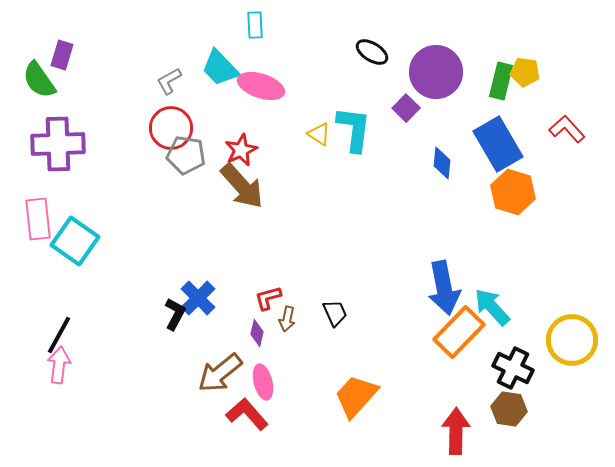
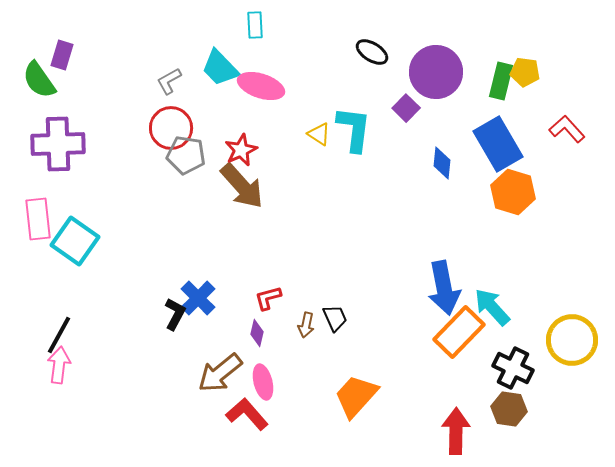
black trapezoid at (335, 313): moved 5 px down
brown arrow at (287, 319): moved 19 px right, 6 px down
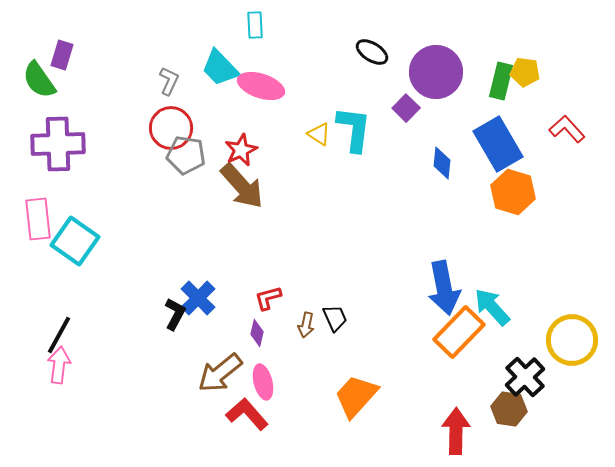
gray L-shape at (169, 81): rotated 144 degrees clockwise
black cross at (513, 368): moved 12 px right, 9 px down; rotated 21 degrees clockwise
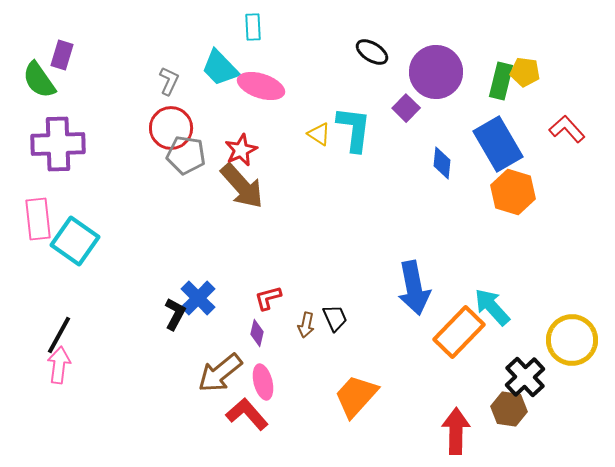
cyan rectangle at (255, 25): moved 2 px left, 2 px down
blue arrow at (444, 288): moved 30 px left
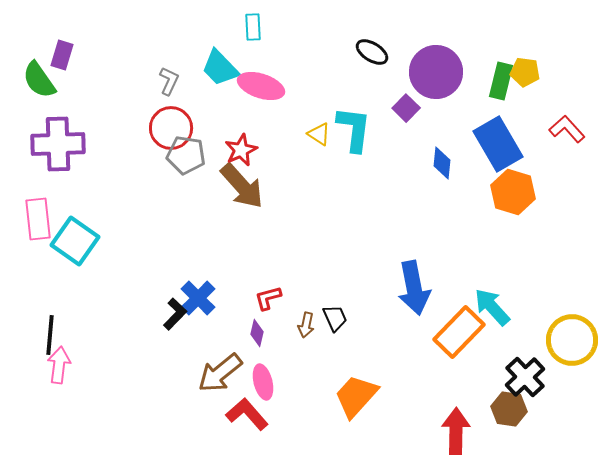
black L-shape at (175, 314): rotated 16 degrees clockwise
black line at (59, 335): moved 9 px left; rotated 24 degrees counterclockwise
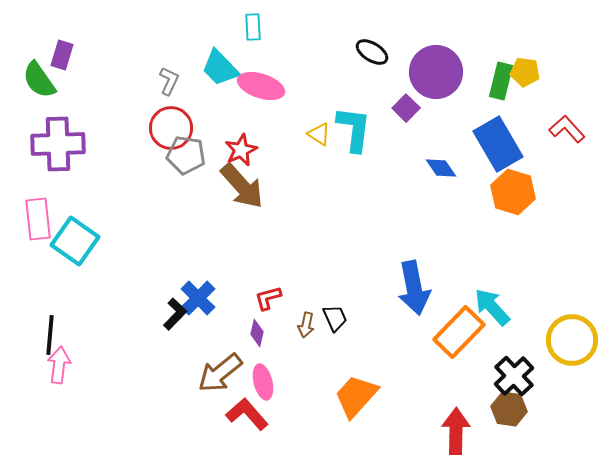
blue diamond at (442, 163): moved 1 px left, 5 px down; rotated 40 degrees counterclockwise
black cross at (525, 377): moved 11 px left, 1 px up
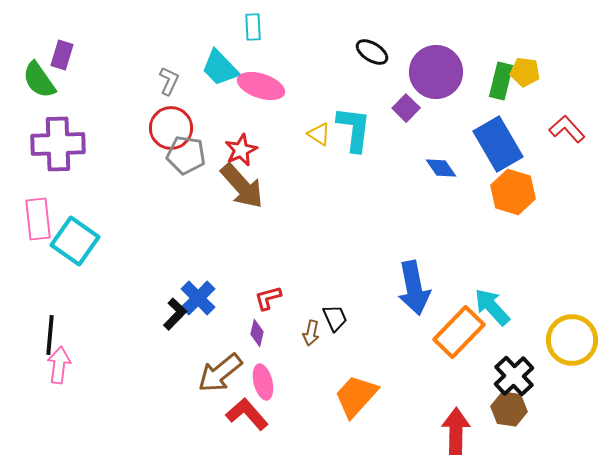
brown arrow at (306, 325): moved 5 px right, 8 px down
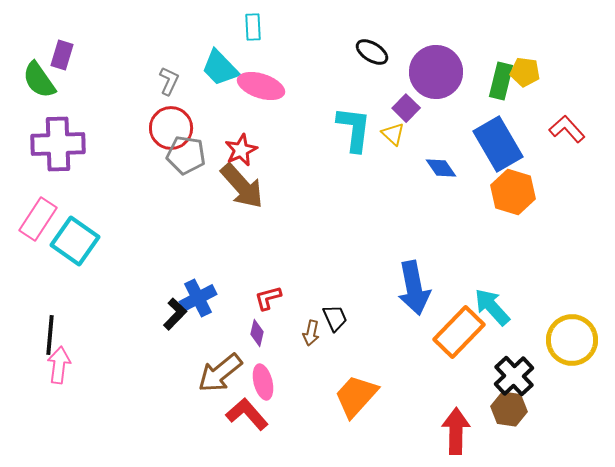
yellow triangle at (319, 134): moved 74 px right; rotated 10 degrees clockwise
pink rectangle at (38, 219): rotated 39 degrees clockwise
blue cross at (198, 298): rotated 18 degrees clockwise
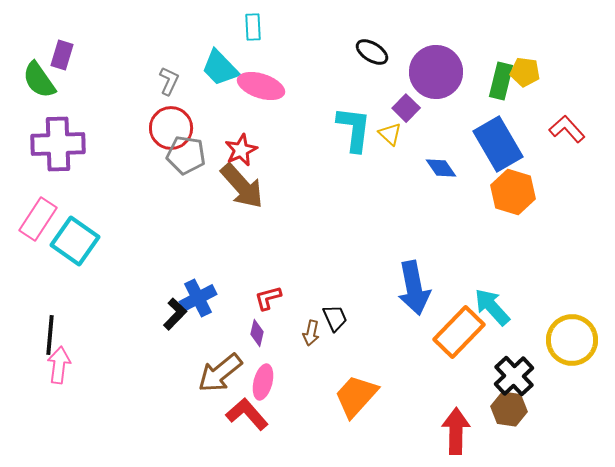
yellow triangle at (393, 134): moved 3 px left
pink ellipse at (263, 382): rotated 28 degrees clockwise
